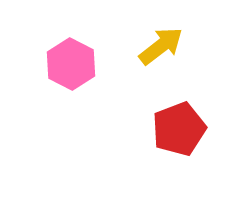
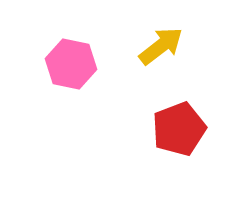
pink hexagon: rotated 15 degrees counterclockwise
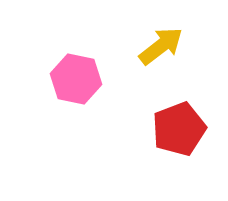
pink hexagon: moved 5 px right, 15 px down
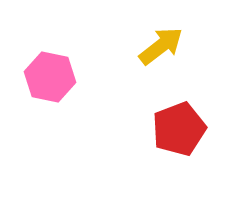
pink hexagon: moved 26 px left, 2 px up
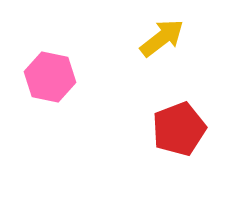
yellow arrow: moved 1 px right, 8 px up
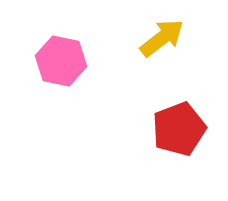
pink hexagon: moved 11 px right, 16 px up
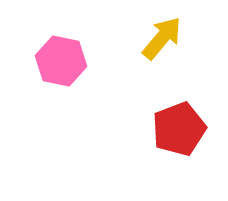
yellow arrow: rotated 12 degrees counterclockwise
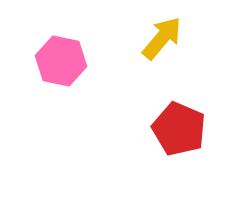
red pentagon: rotated 28 degrees counterclockwise
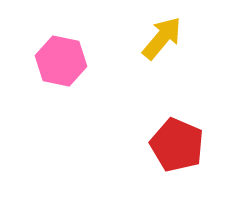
red pentagon: moved 2 px left, 16 px down
